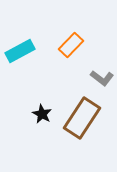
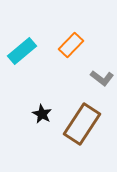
cyan rectangle: moved 2 px right; rotated 12 degrees counterclockwise
brown rectangle: moved 6 px down
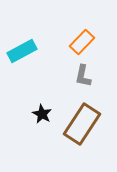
orange rectangle: moved 11 px right, 3 px up
cyan rectangle: rotated 12 degrees clockwise
gray L-shape: moved 19 px left, 2 px up; rotated 65 degrees clockwise
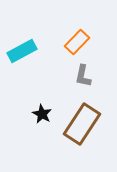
orange rectangle: moved 5 px left
